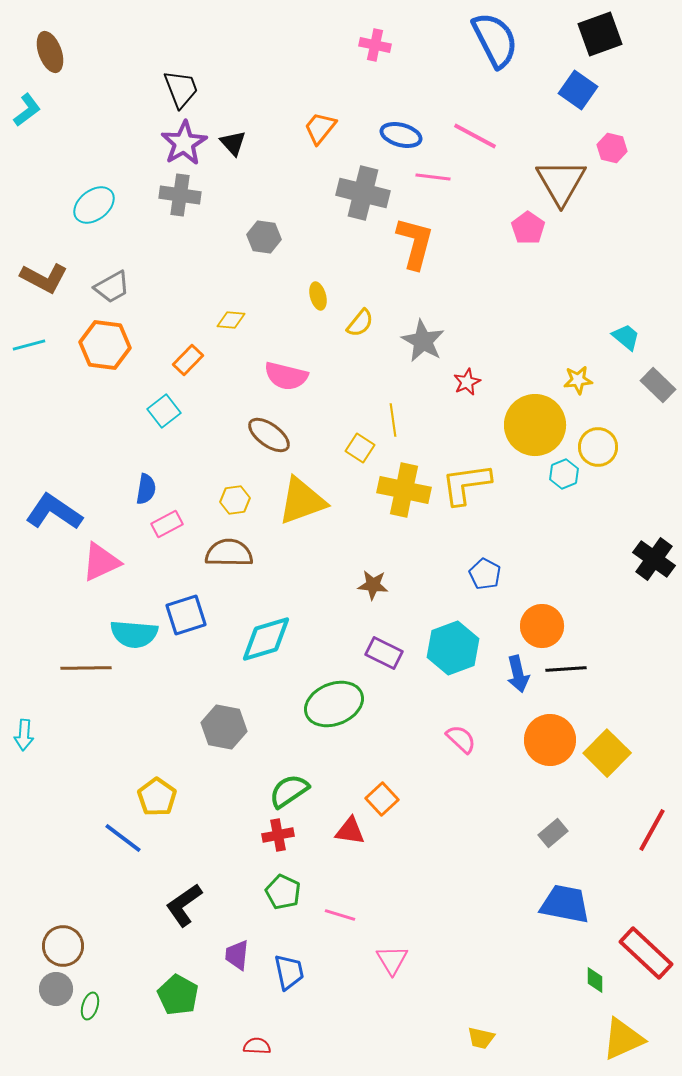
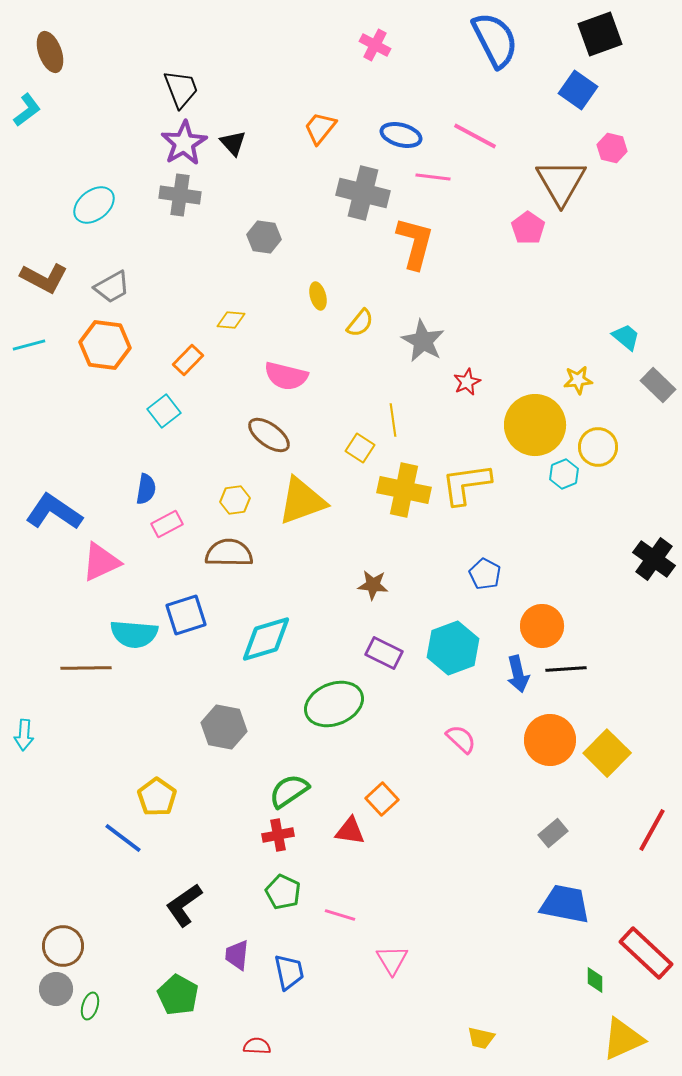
pink cross at (375, 45): rotated 16 degrees clockwise
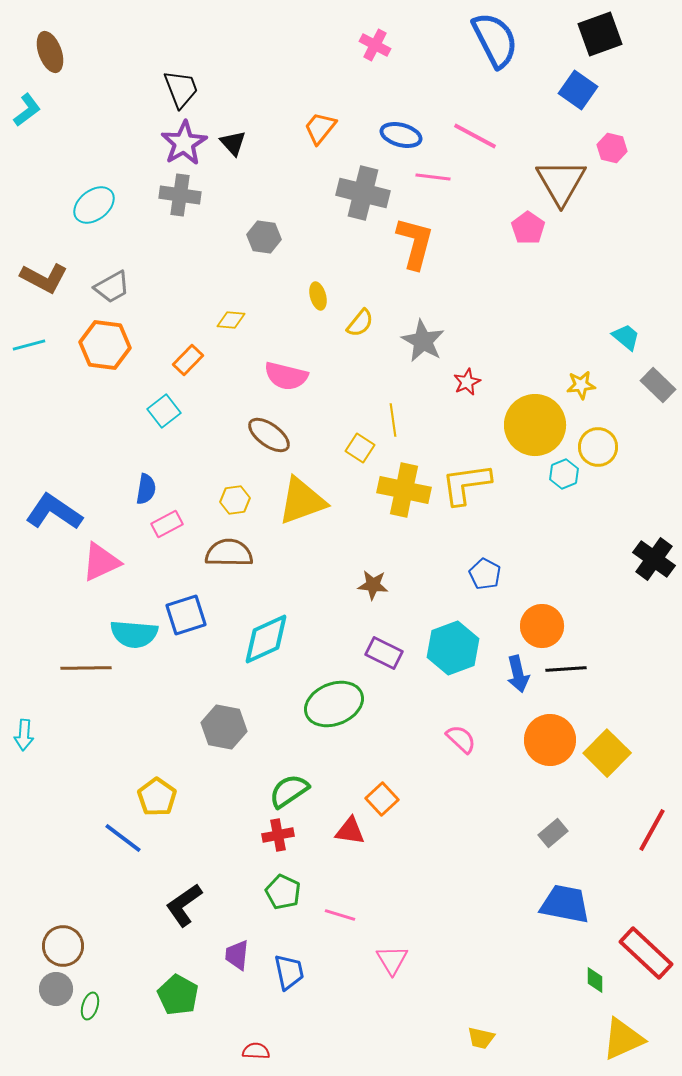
yellow star at (578, 380): moved 3 px right, 5 px down
cyan diamond at (266, 639): rotated 8 degrees counterclockwise
red semicircle at (257, 1046): moved 1 px left, 5 px down
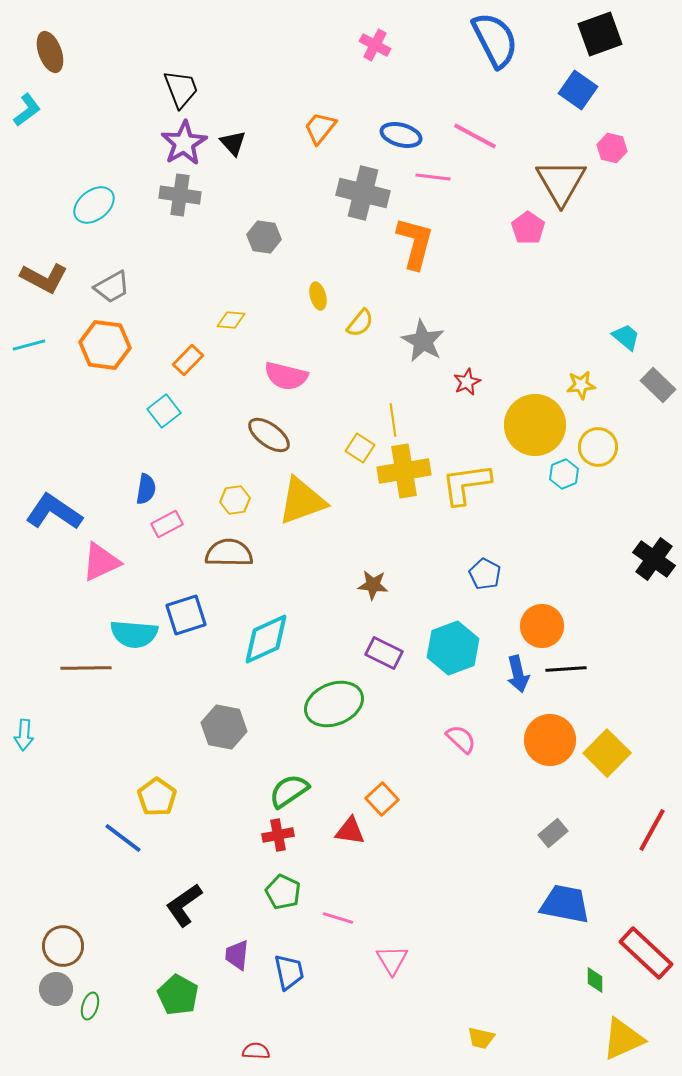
yellow cross at (404, 490): moved 19 px up; rotated 21 degrees counterclockwise
pink line at (340, 915): moved 2 px left, 3 px down
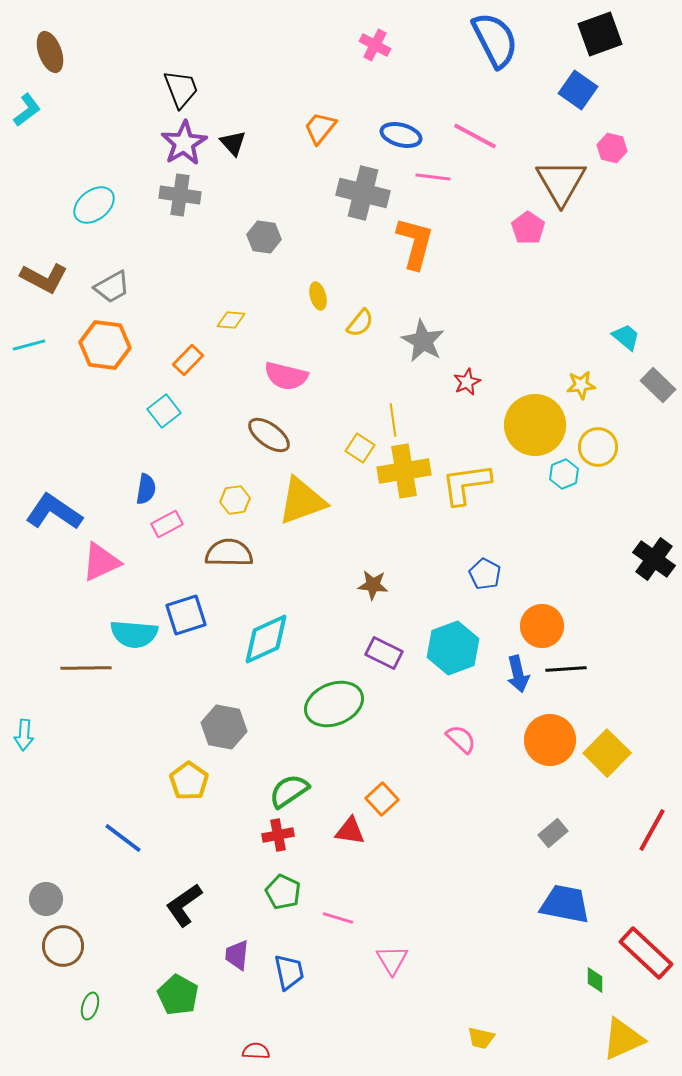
yellow pentagon at (157, 797): moved 32 px right, 16 px up
gray circle at (56, 989): moved 10 px left, 90 px up
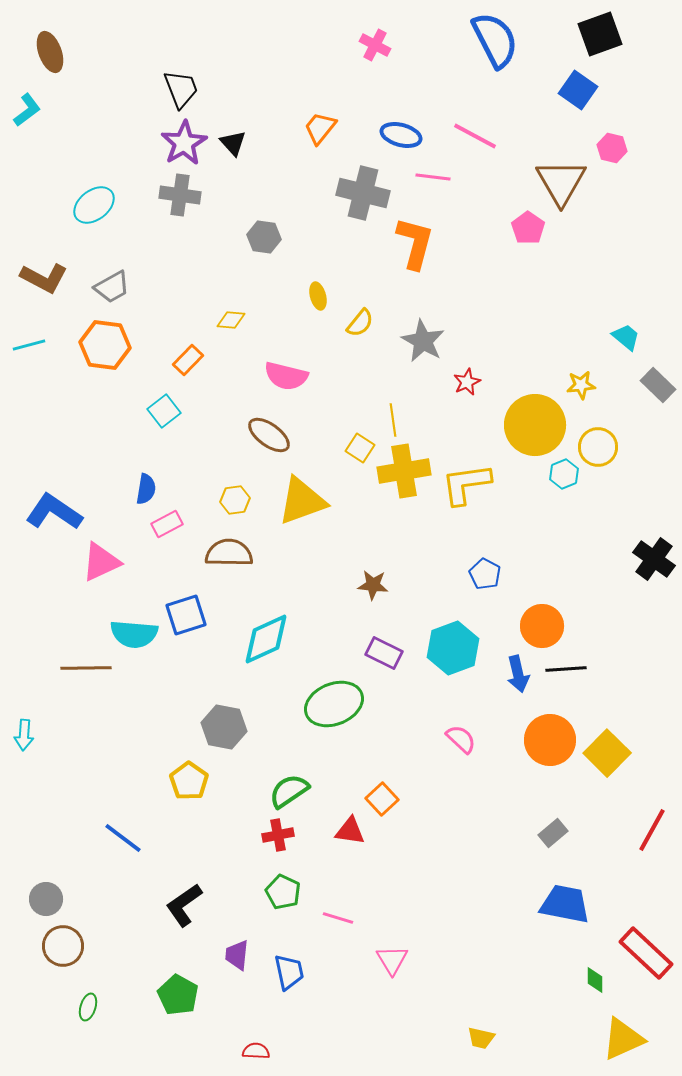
green ellipse at (90, 1006): moved 2 px left, 1 px down
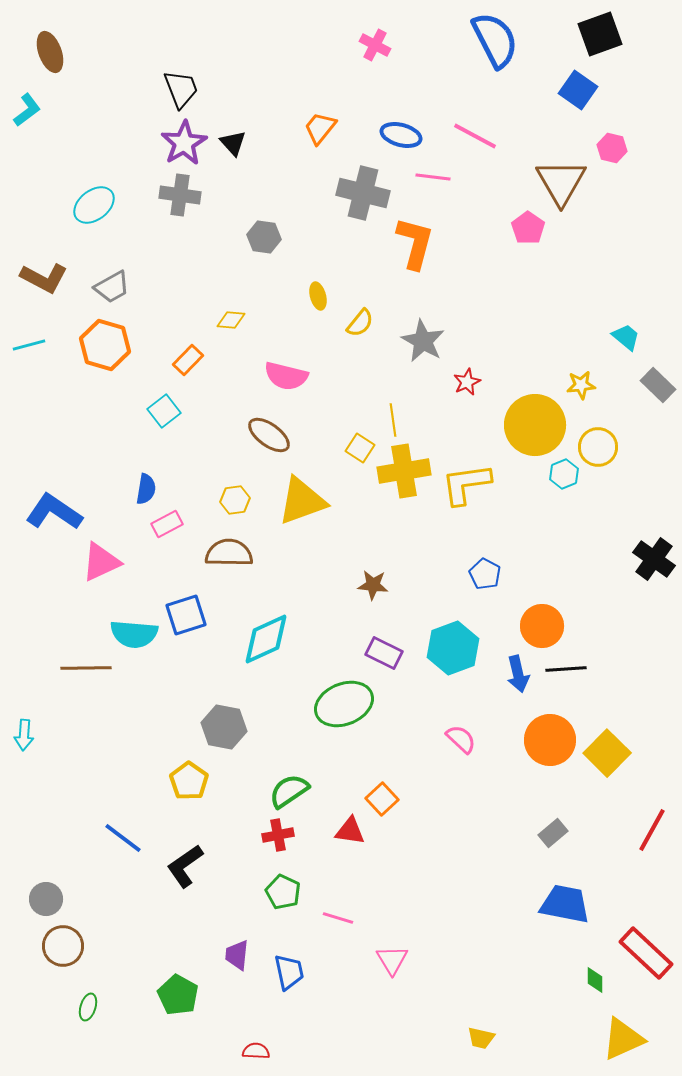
orange hexagon at (105, 345): rotated 9 degrees clockwise
green ellipse at (334, 704): moved 10 px right
black L-shape at (184, 905): moved 1 px right, 39 px up
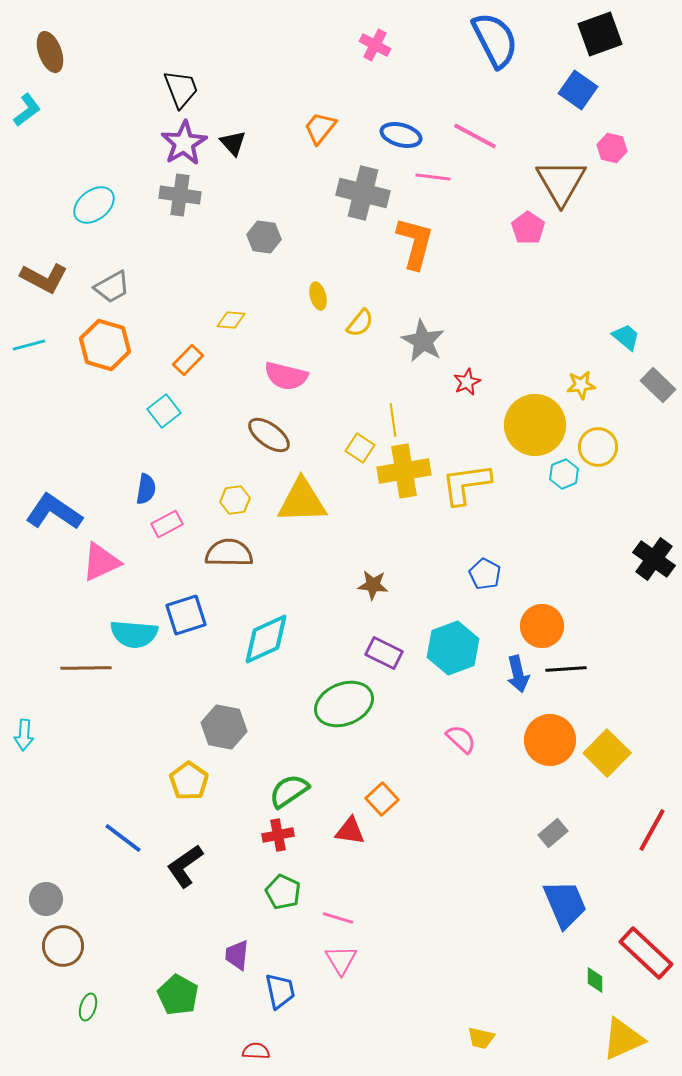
yellow triangle at (302, 501): rotated 18 degrees clockwise
blue trapezoid at (565, 904): rotated 56 degrees clockwise
pink triangle at (392, 960): moved 51 px left
blue trapezoid at (289, 972): moved 9 px left, 19 px down
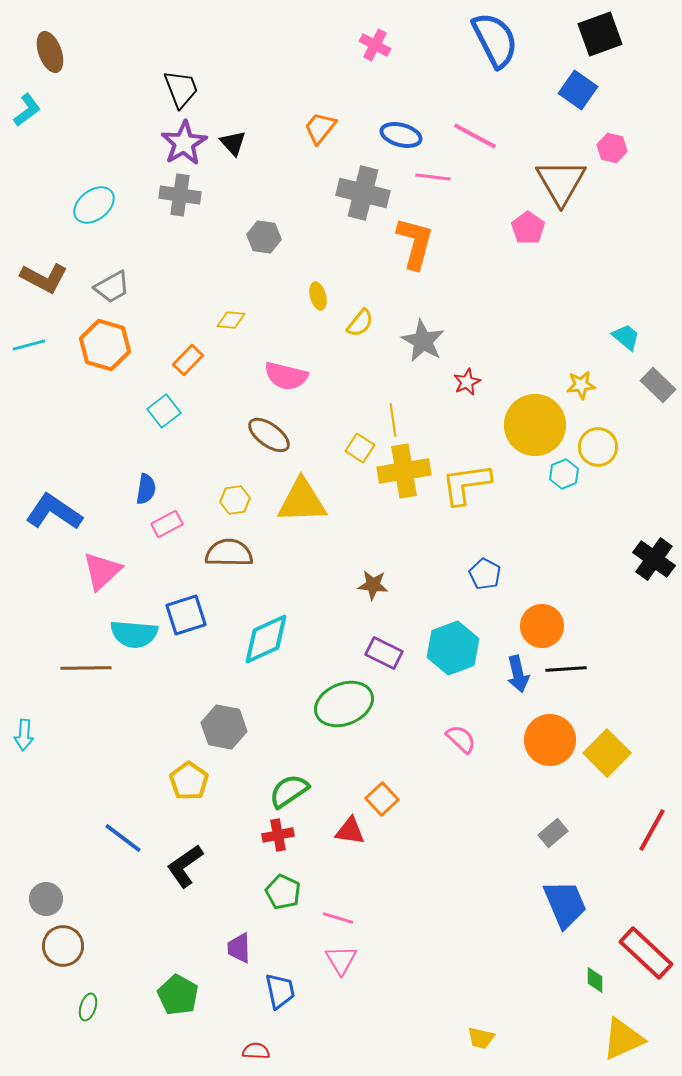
pink triangle at (101, 562): moved 1 px right, 9 px down; rotated 18 degrees counterclockwise
purple trapezoid at (237, 955): moved 2 px right, 7 px up; rotated 8 degrees counterclockwise
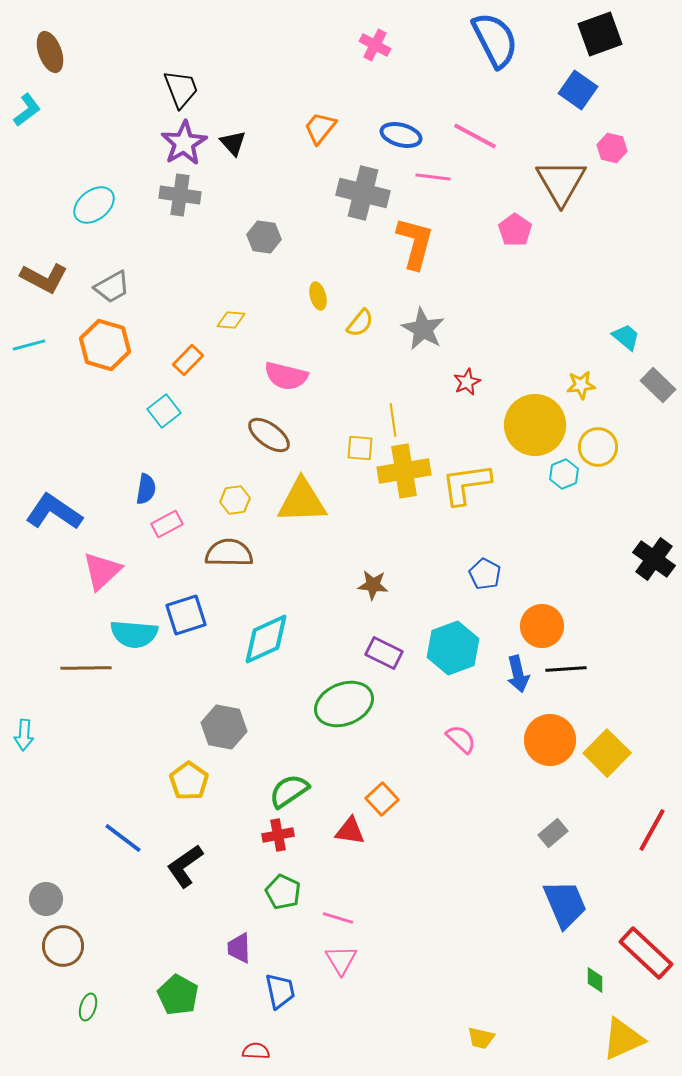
pink pentagon at (528, 228): moved 13 px left, 2 px down
gray star at (423, 341): moved 12 px up
yellow square at (360, 448): rotated 28 degrees counterclockwise
